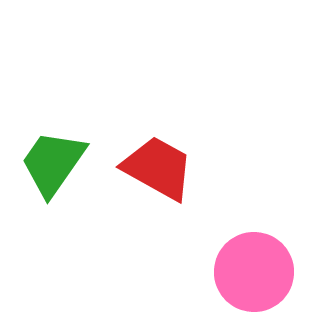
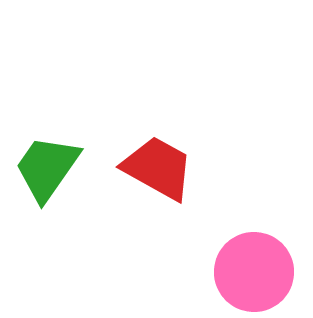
green trapezoid: moved 6 px left, 5 px down
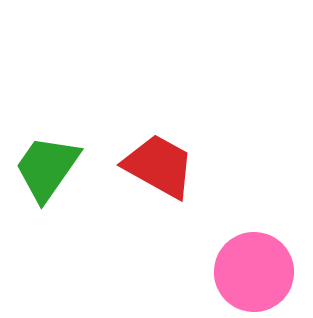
red trapezoid: moved 1 px right, 2 px up
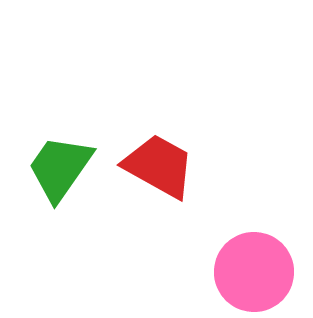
green trapezoid: moved 13 px right
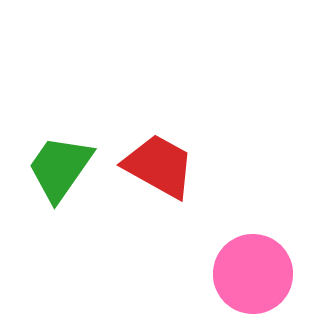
pink circle: moved 1 px left, 2 px down
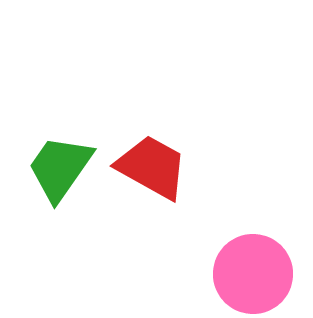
red trapezoid: moved 7 px left, 1 px down
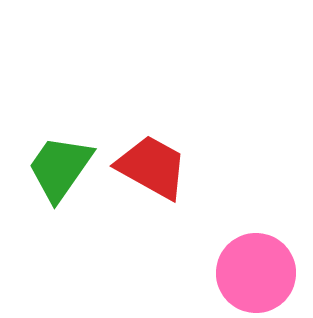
pink circle: moved 3 px right, 1 px up
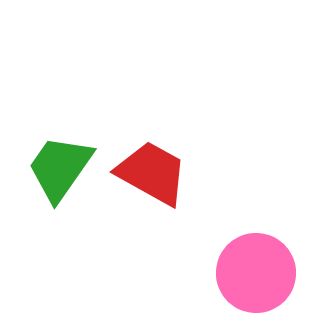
red trapezoid: moved 6 px down
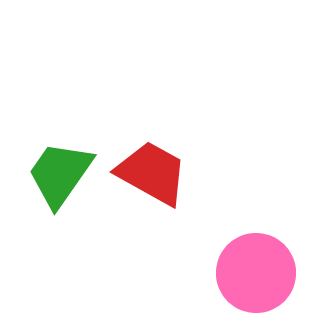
green trapezoid: moved 6 px down
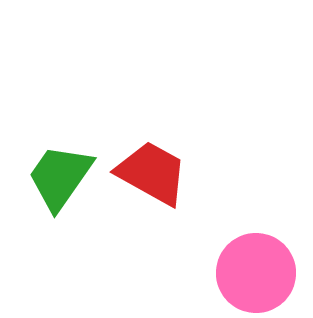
green trapezoid: moved 3 px down
